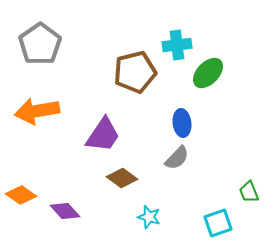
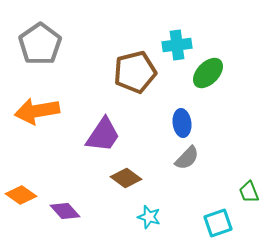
gray semicircle: moved 10 px right
brown diamond: moved 4 px right
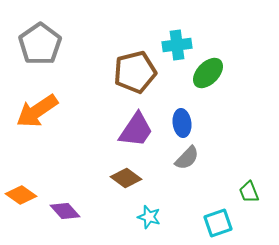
orange arrow: rotated 24 degrees counterclockwise
purple trapezoid: moved 33 px right, 5 px up
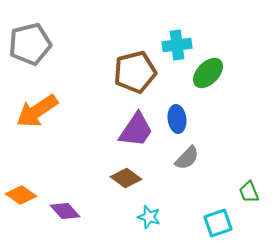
gray pentagon: moved 10 px left; rotated 21 degrees clockwise
blue ellipse: moved 5 px left, 4 px up
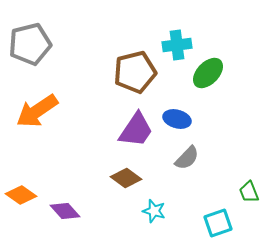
blue ellipse: rotated 68 degrees counterclockwise
cyan star: moved 5 px right, 6 px up
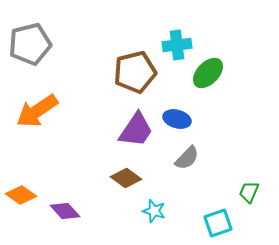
green trapezoid: rotated 45 degrees clockwise
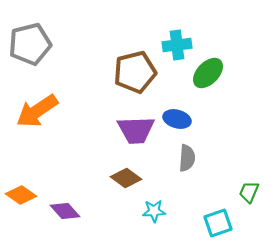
purple trapezoid: rotated 54 degrees clockwise
gray semicircle: rotated 40 degrees counterclockwise
cyan star: rotated 20 degrees counterclockwise
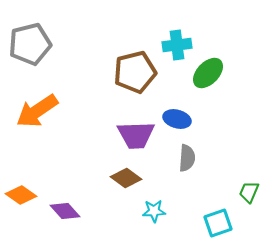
purple trapezoid: moved 5 px down
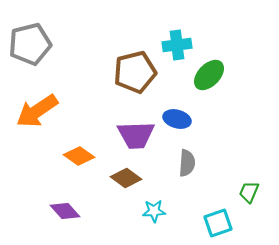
green ellipse: moved 1 px right, 2 px down
gray semicircle: moved 5 px down
orange diamond: moved 58 px right, 39 px up
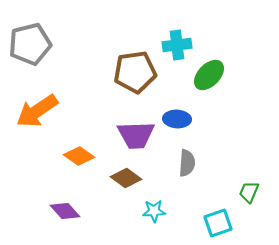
brown pentagon: rotated 6 degrees clockwise
blue ellipse: rotated 12 degrees counterclockwise
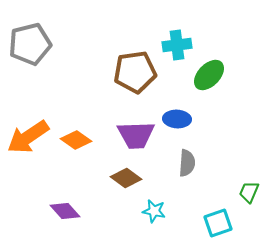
orange arrow: moved 9 px left, 26 px down
orange diamond: moved 3 px left, 16 px up
cyan star: rotated 15 degrees clockwise
